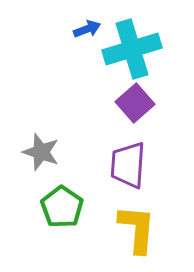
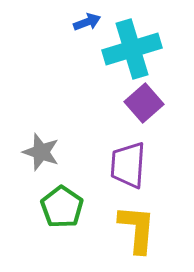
blue arrow: moved 7 px up
purple square: moved 9 px right
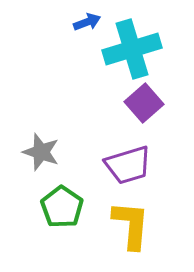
purple trapezoid: rotated 111 degrees counterclockwise
yellow L-shape: moved 6 px left, 4 px up
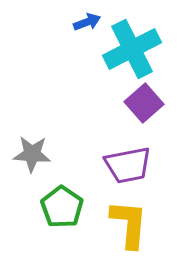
cyan cross: rotated 10 degrees counterclockwise
gray star: moved 9 px left, 2 px down; rotated 15 degrees counterclockwise
purple trapezoid: rotated 6 degrees clockwise
yellow L-shape: moved 2 px left, 1 px up
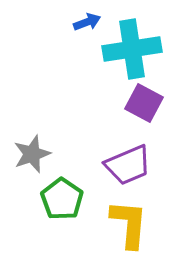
cyan cross: rotated 18 degrees clockwise
purple square: rotated 21 degrees counterclockwise
gray star: rotated 24 degrees counterclockwise
purple trapezoid: rotated 12 degrees counterclockwise
green pentagon: moved 8 px up
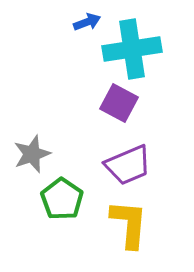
purple square: moved 25 px left
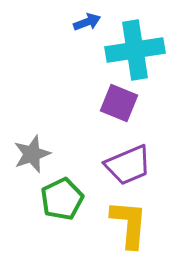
cyan cross: moved 3 px right, 1 px down
purple square: rotated 6 degrees counterclockwise
green pentagon: rotated 12 degrees clockwise
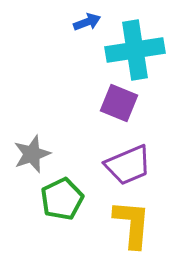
yellow L-shape: moved 3 px right
